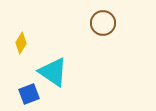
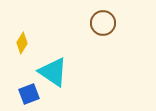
yellow diamond: moved 1 px right
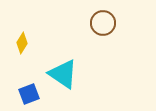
cyan triangle: moved 10 px right, 2 px down
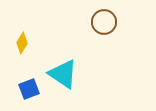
brown circle: moved 1 px right, 1 px up
blue square: moved 5 px up
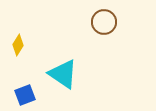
yellow diamond: moved 4 px left, 2 px down
blue square: moved 4 px left, 6 px down
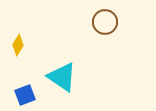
brown circle: moved 1 px right
cyan triangle: moved 1 px left, 3 px down
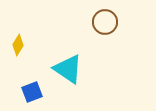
cyan triangle: moved 6 px right, 8 px up
blue square: moved 7 px right, 3 px up
